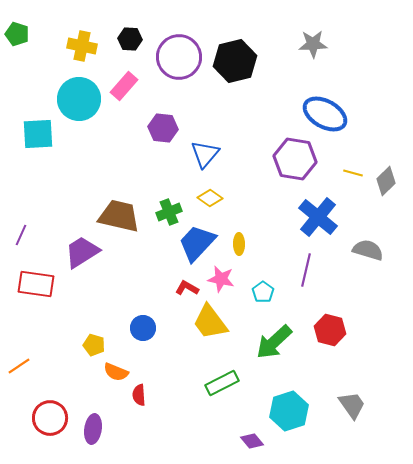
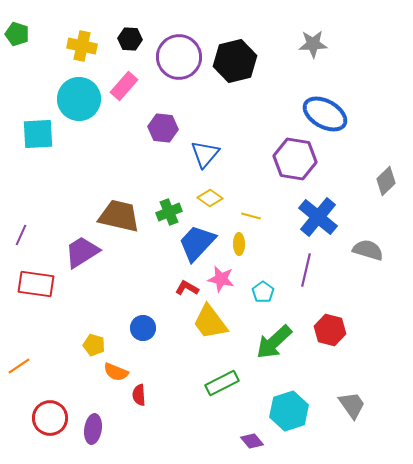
yellow line at (353, 173): moved 102 px left, 43 px down
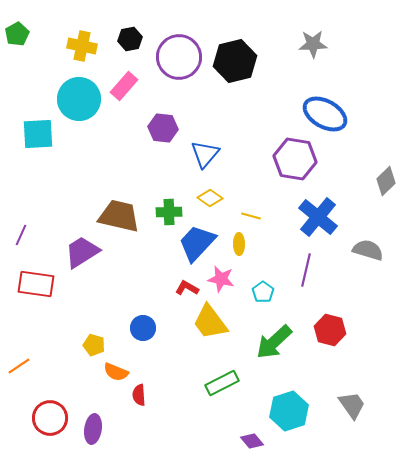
green pentagon at (17, 34): rotated 25 degrees clockwise
black hexagon at (130, 39): rotated 15 degrees counterclockwise
green cross at (169, 212): rotated 20 degrees clockwise
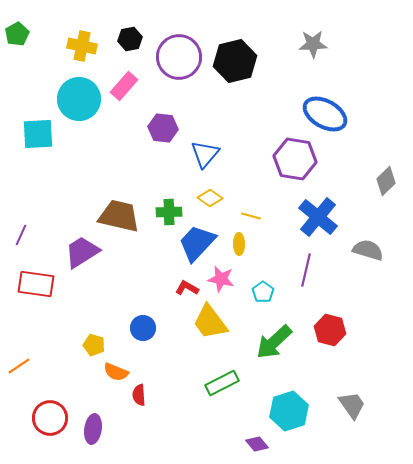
purple diamond at (252, 441): moved 5 px right, 3 px down
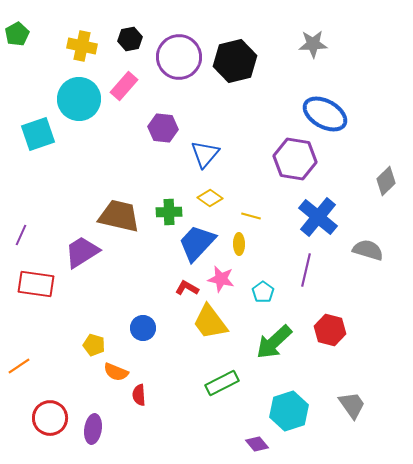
cyan square at (38, 134): rotated 16 degrees counterclockwise
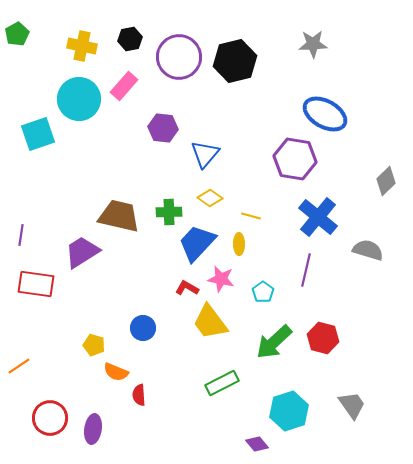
purple line at (21, 235): rotated 15 degrees counterclockwise
red hexagon at (330, 330): moved 7 px left, 8 px down
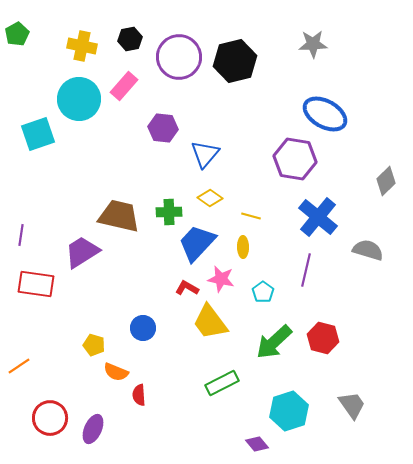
yellow ellipse at (239, 244): moved 4 px right, 3 px down
purple ellipse at (93, 429): rotated 16 degrees clockwise
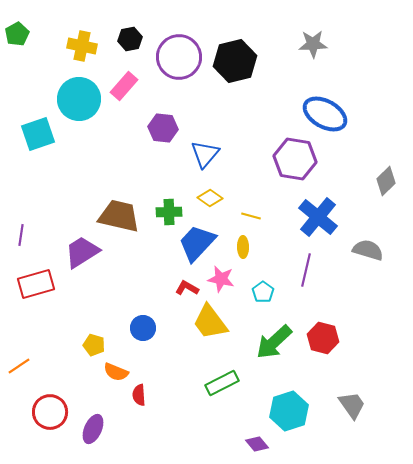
red rectangle at (36, 284): rotated 24 degrees counterclockwise
red circle at (50, 418): moved 6 px up
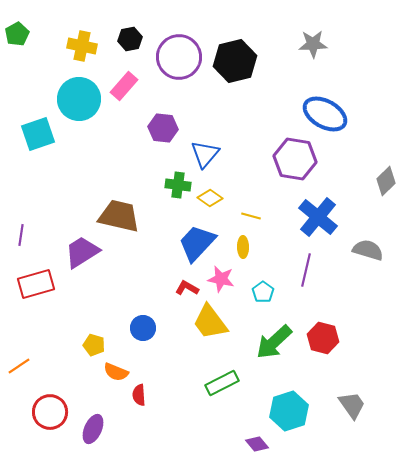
green cross at (169, 212): moved 9 px right, 27 px up; rotated 10 degrees clockwise
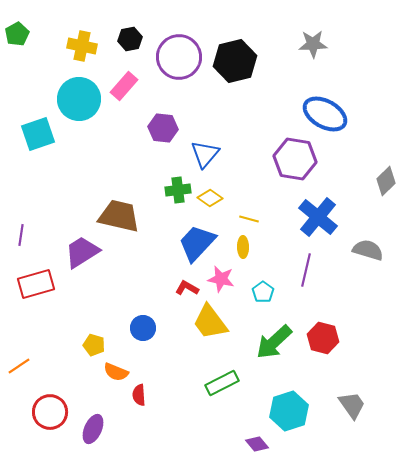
green cross at (178, 185): moved 5 px down; rotated 15 degrees counterclockwise
yellow line at (251, 216): moved 2 px left, 3 px down
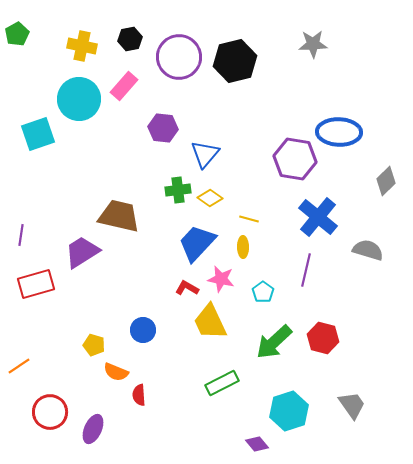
blue ellipse at (325, 114): moved 14 px right, 18 px down; rotated 27 degrees counterclockwise
yellow trapezoid at (210, 322): rotated 12 degrees clockwise
blue circle at (143, 328): moved 2 px down
